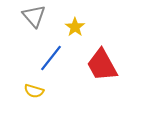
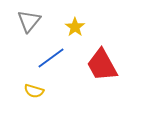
gray triangle: moved 5 px left, 5 px down; rotated 20 degrees clockwise
blue line: rotated 16 degrees clockwise
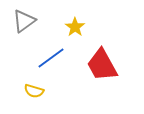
gray triangle: moved 5 px left; rotated 15 degrees clockwise
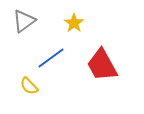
yellow star: moved 1 px left, 4 px up
yellow semicircle: moved 5 px left, 5 px up; rotated 30 degrees clockwise
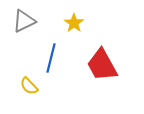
gray triangle: rotated 10 degrees clockwise
blue line: rotated 40 degrees counterclockwise
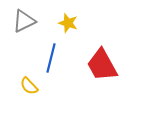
yellow star: moved 6 px left; rotated 18 degrees counterclockwise
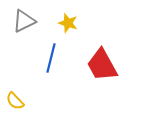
yellow semicircle: moved 14 px left, 15 px down
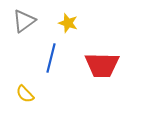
gray triangle: rotated 10 degrees counterclockwise
red trapezoid: rotated 60 degrees counterclockwise
yellow semicircle: moved 10 px right, 7 px up
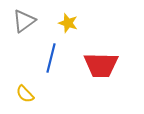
red trapezoid: moved 1 px left
